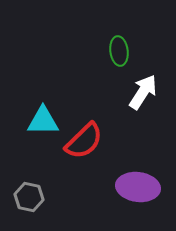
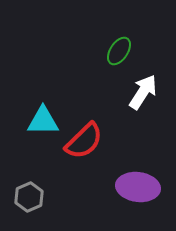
green ellipse: rotated 40 degrees clockwise
gray hexagon: rotated 24 degrees clockwise
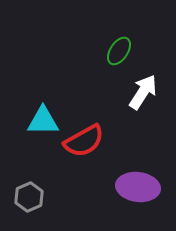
red semicircle: rotated 15 degrees clockwise
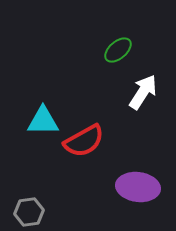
green ellipse: moved 1 px left, 1 px up; rotated 16 degrees clockwise
gray hexagon: moved 15 px down; rotated 16 degrees clockwise
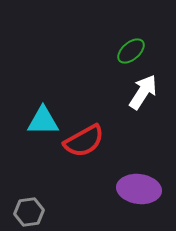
green ellipse: moved 13 px right, 1 px down
purple ellipse: moved 1 px right, 2 px down
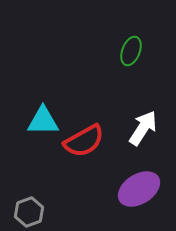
green ellipse: rotated 28 degrees counterclockwise
white arrow: moved 36 px down
purple ellipse: rotated 39 degrees counterclockwise
gray hexagon: rotated 12 degrees counterclockwise
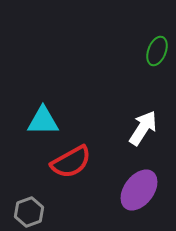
green ellipse: moved 26 px right
red semicircle: moved 13 px left, 21 px down
purple ellipse: moved 1 px down; rotated 21 degrees counterclockwise
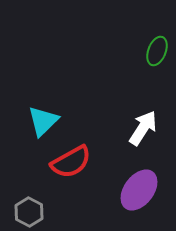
cyan triangle: rotated 44 degrees counterclockwise
gray hexagon: rotated 12 degrees counterclockwise
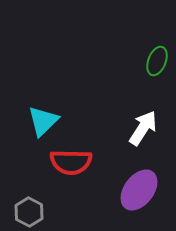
green ellipse: moved 10 px down
red semicircle: rotated 30 degrees clockwise
